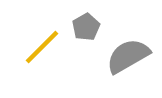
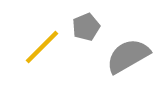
gray pentagon: rotated 8 degrees clockwise
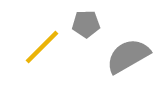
gray pentagon: moved 3 px up; rotated 20 degrees clockwise
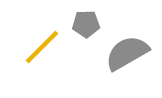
gray semicircle: moved 1 px left, 3 px up
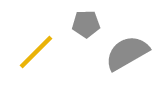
yellow line: moved 6 px left, 5 px down
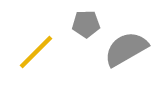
gray semicircle: moved 1 px left, 4 px up
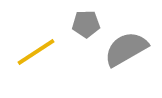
yellow line: rotated 12 degrees clockwise
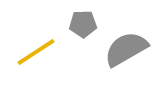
gray pentagon: moved 3 px left
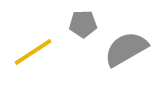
yellow line: moved 3 px left
